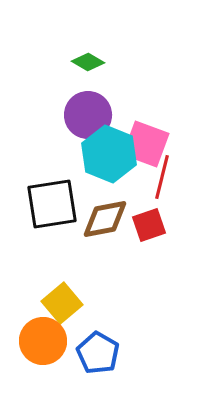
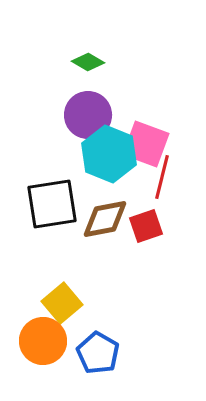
red square: moved 3 px left, 1 px down
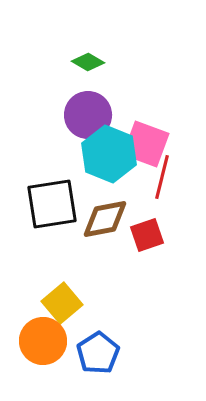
red square: moved 1 px right, 9 px down
blue pentagon: rotated 9 degrees clockwise
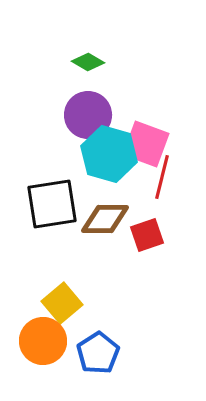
cyan hexagon: rotated 6 degrees counterclockwise
brown diamond: rotated 12 degrees clockwise
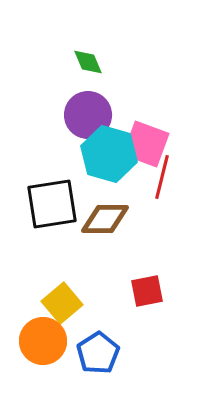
green diamond: rotated 36 degrees clockwise
red square: moved 56 px down; rotated 8 degrees clockwise
